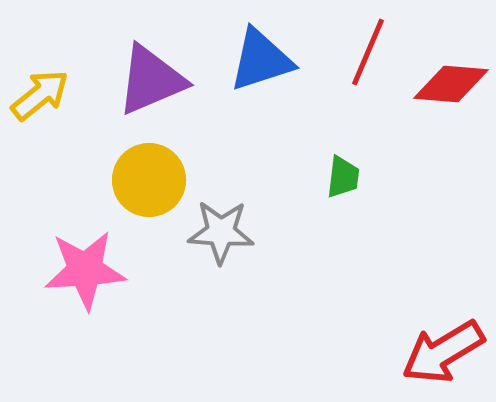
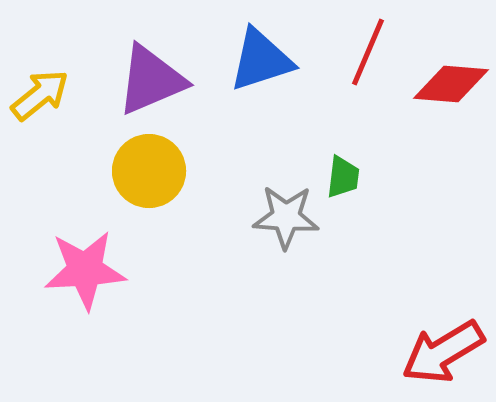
yellow circle: moved 9 px up
gray star: moved 65 px right, 15 px up
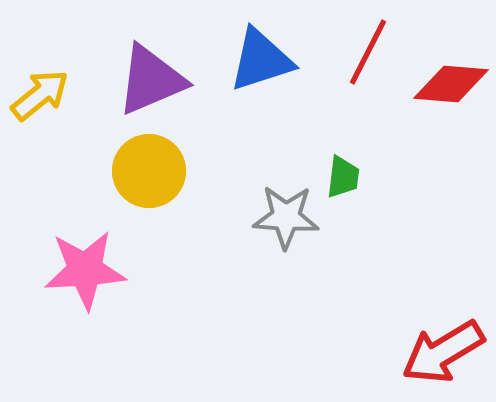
red line: rotated 4 degrees clockwise
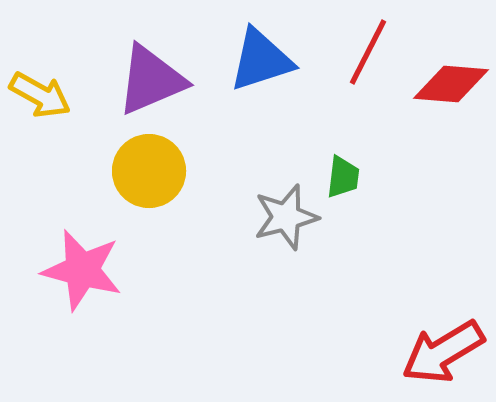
yellow arrow: rotated 68 degrees clockwise
gray star: rotated 18 degrees counterclockwise
pink star: moved 3 px left; rotated 18 degrees clockwise
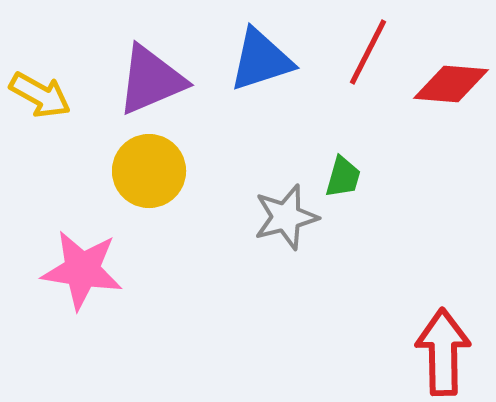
green trapezoid: rotated 9 degrees clockwise
pink star: rotated 6 degrees counterclockwise
red arrow: rotated 120 degrees clockwise
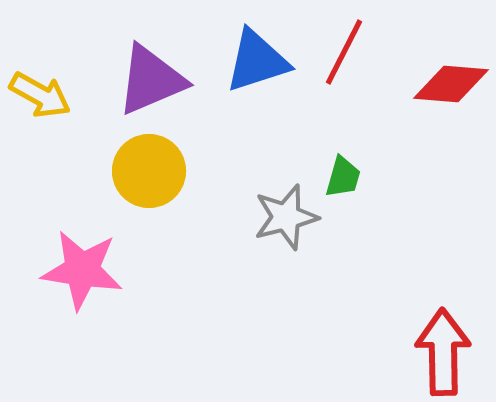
red line: moved 24 px left
blue triangle: moved 4 px left, 1 px down
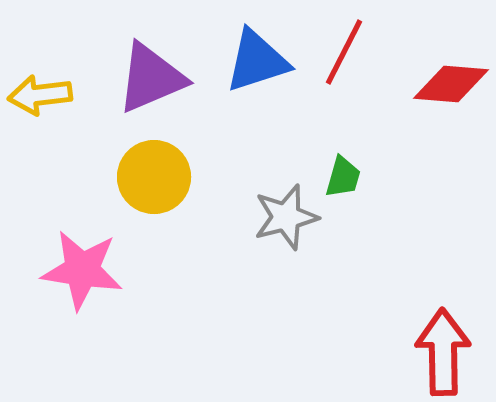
purple triangle: moved 2 px up
yellow arrow: rotated 144 degrees clockwise
yellow circle: moved 5 px right, 6 px down
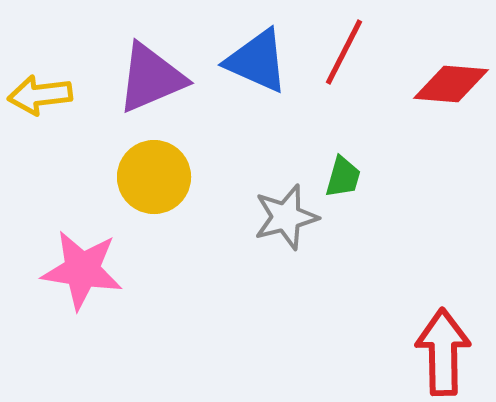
blue triangle: rotated 42 degrees clockwise
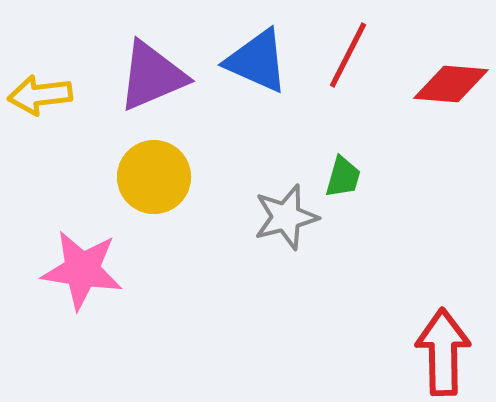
red line: moved 4 px right, 3 px down
purple triangle: moved 1 px right, 2 px up
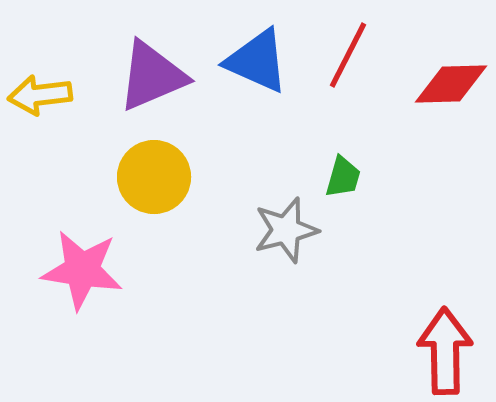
red diamond: rotated 6 degrees counterclockwise
gray star: moved 13 px down
red arrow: moved 2 px right, 1 px up
